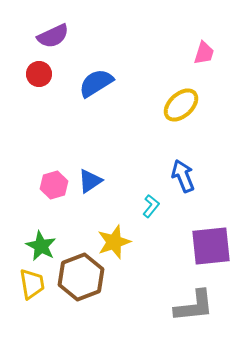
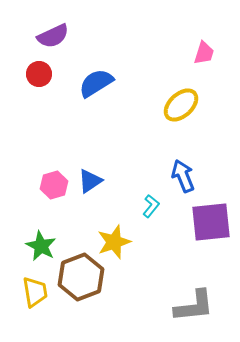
purple square: moved 24 px up
yellow trapezoid: moved 3 px right, 8 px down
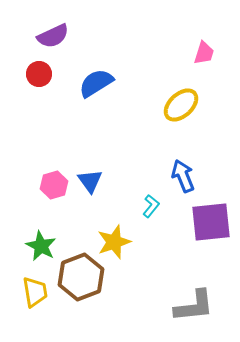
blue triangle: rotated 32 degrees counterclockwise
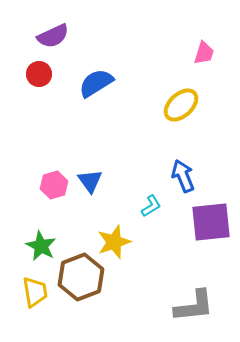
cyan L-shape: rotated 20 degrees clockwise
